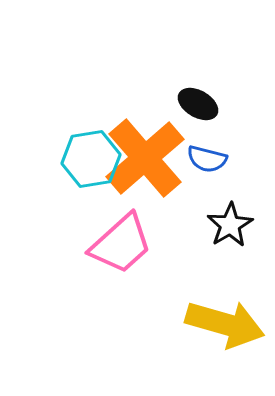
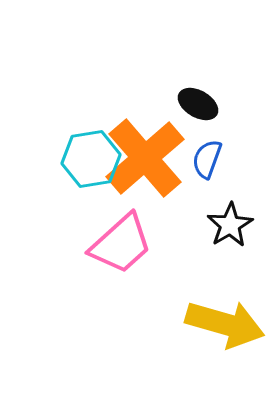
blue semicircle: rotated 96 degrees clockwise
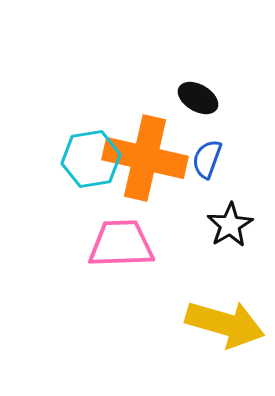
black ellipse: moved 6 px up
orange cross: rotated 36 degrees counterclockwise
pink trapezoid: rotated 140 degrees counterclockwise
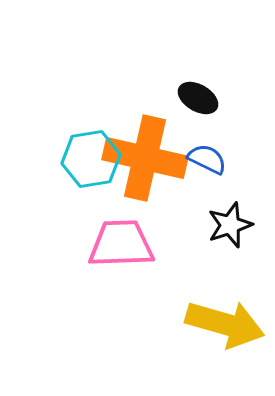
blue semicircle: rotated 96 degrees clockwise
black star: rotated 12 degrees clockwise
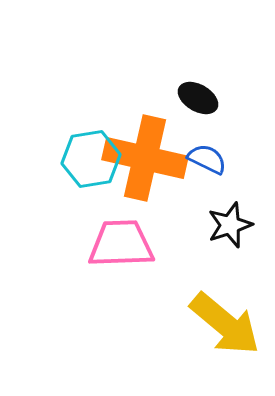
yellow arrow: rotated 24 degrees clockwise
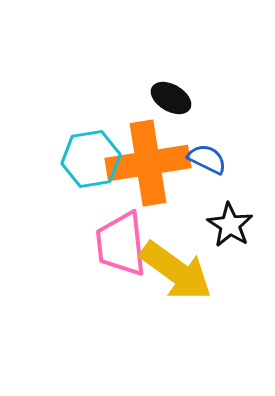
black ellipse: moved 27 px left
orange cross: moved 3 px right, 5 px down; rotated 22 degrees counterclockwise
black star: rotated 21 degrees counterclockwise
pink trapezoid: rotated 94 degrees counterclockwise
yellow arrow: moved 49 px left, 53 px up; rotated 4 degrees counterclockwise
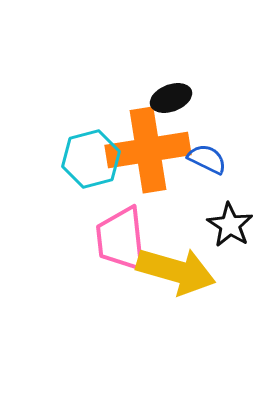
black ellipse: rotated 51 degrees counterclockwise
cyan hexagon: rotated 6 degrees counterclockwise
orange cross: moved 13 px up
pink trapezoid: moved 5 px up
yellow arrow: rotated 20 degrees counterclockwise
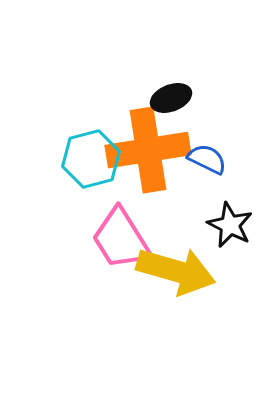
black star: rotated 6 degrees counterclockwise
pink trapezoid: rotated 26 degrees counterclockwise
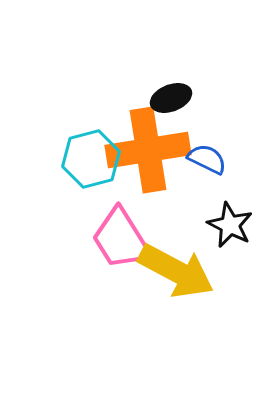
yellow arrow: rotated 12 degrees clockwise
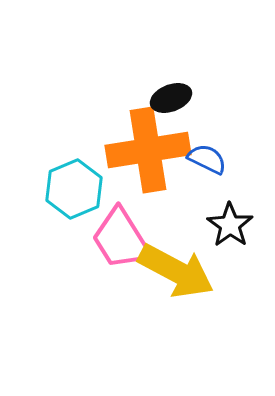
cyan hexagon: moved 17 px left, 30 px down; rotated 8 degrees counterclockwise
black star: rotated 9 degrees clockwise
